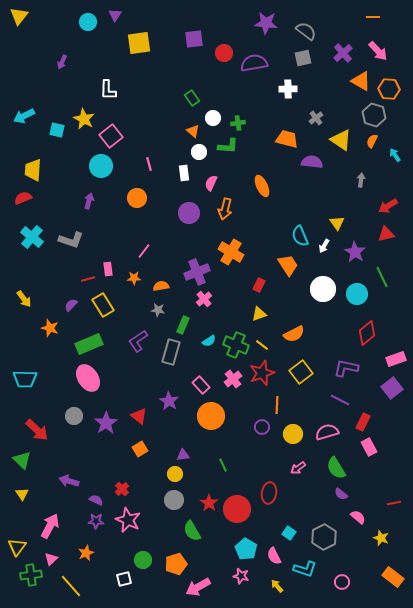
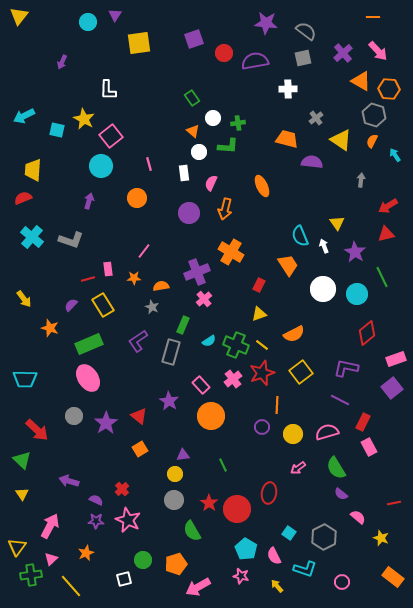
purple square at (194, 39): rotated 12 degrees counterclockwise
purple semicircle at (254, 63): moved 1 px right, 2 px up
white arrow at (324, 246): rotated 128 degrees clockwise
gray star at (158, 310): moved 6 px left, 3 px up; rotated 16 degrees clockwise
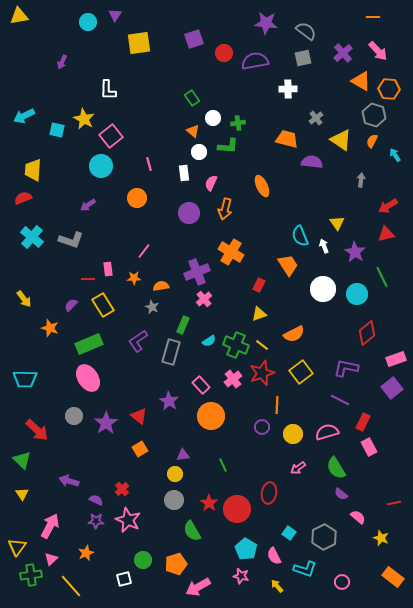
yellow triangle at (19, 16): rotated 42 degrees clockwise
purple arrow at (89, 201): moved 1 px left, 4 px down; rotated 140 degrees counterclockwise
red line at (88, 279): rotated 16 degrees clockwise
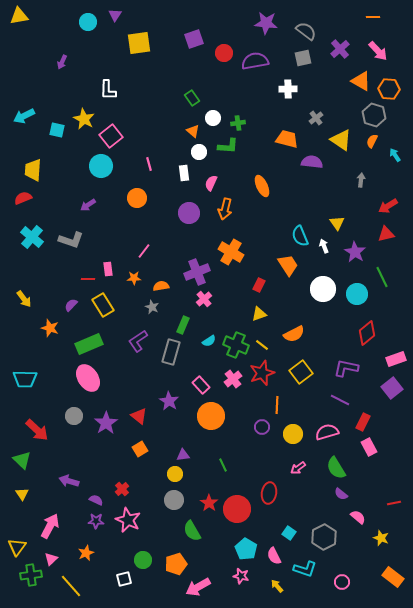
purple cross at (343, 53): moved 3 px left, 4 px up
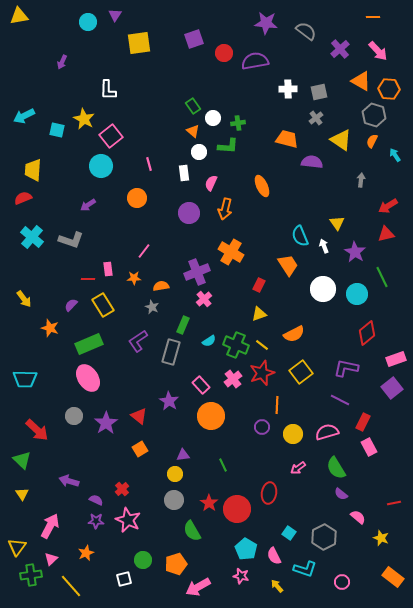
gray square at (303, 58): moved 16 px right, 34 px down
green rectangle at (192, 98): moved 1 px right, 8 px down
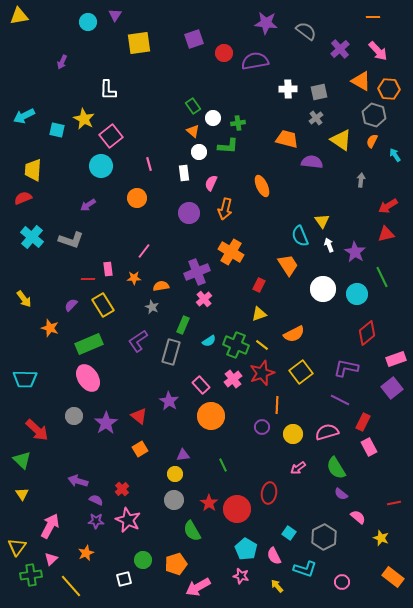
yellow triangle at (337, 223): moved 15 px left, 2 px up
white arrow at (324, 246): moved 5 px right, 1 px up
purple arrow at (69, 481): moved 9 px right
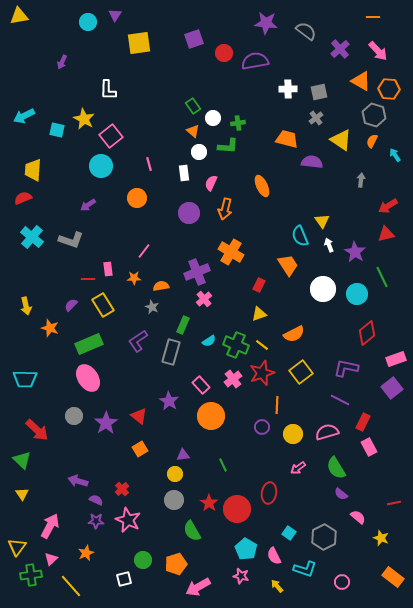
yellow arrow at (24, 299): moved 2 px right, 7 px down; rotated 24 degrees clockwise
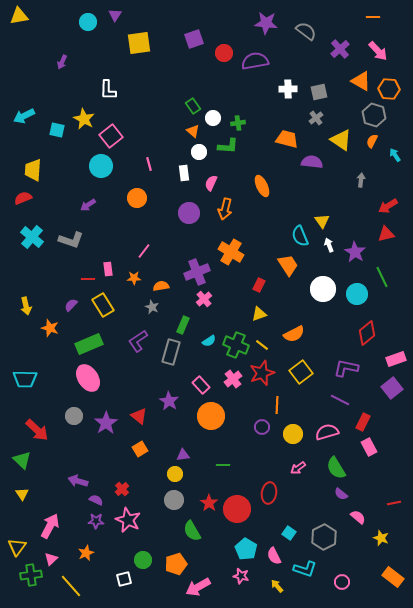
green line at (223, 465): rotated 64 degrees counterclockwise
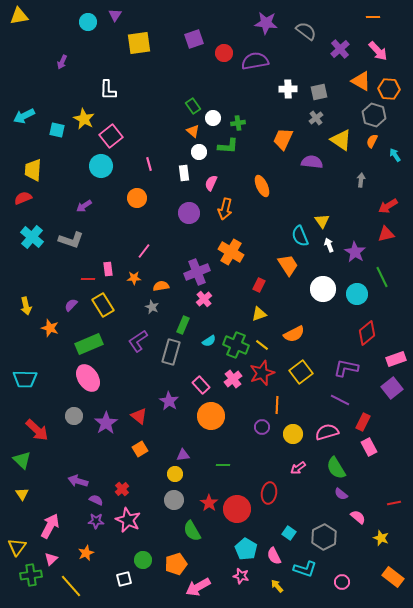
orange trapezoid at (287, 139): moved 4 px left; rotated 80 degrees counterclockwise
purple arrow at (88, 205): moved 4 px left, 1 px down
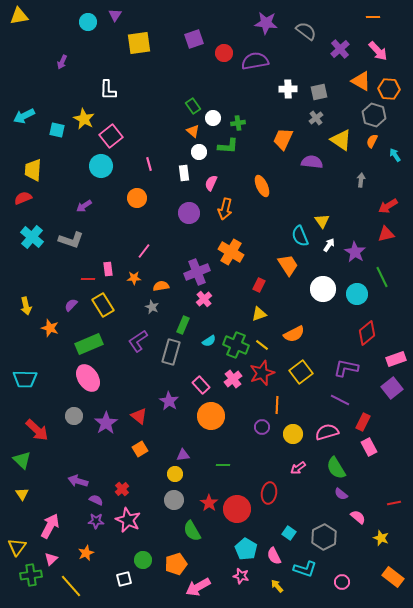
white arrow at (329, 245): rotated 56 degrees clockwise
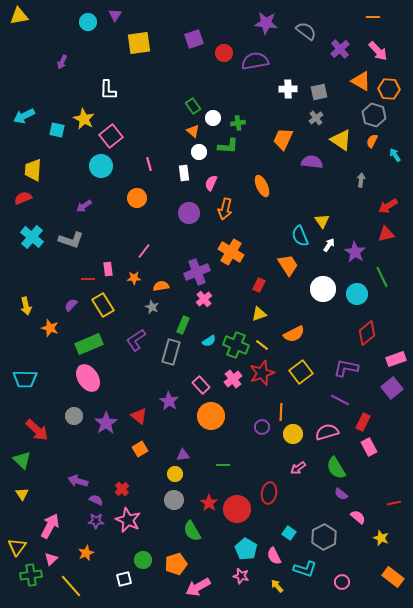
purple L-shape at (138, 341): moved 2 px left, 1 px up
orange line at (277, 405): moved 4 px right, 7 px down
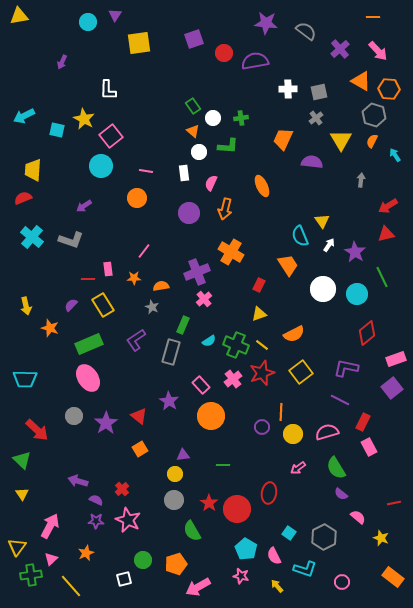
green cross at (238, 123): moved 3 px right, 5 px up
yellow triangle at (341, 140): rotated 25 degrees clockwise
pink line at (149, 164): moved 3 px left, 7 px down; rotated 64 degrees counterclockwise
